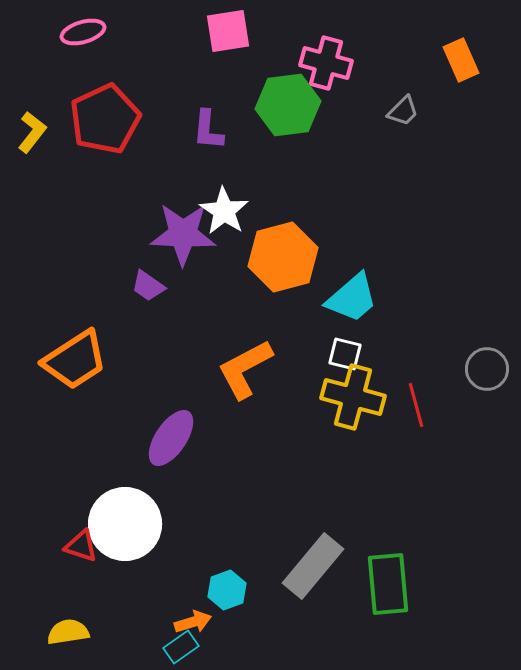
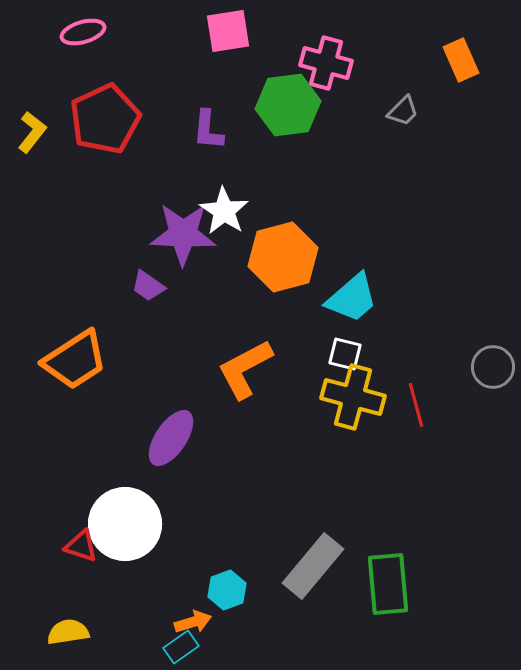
gray circle: moved 6 px right, 2 px up
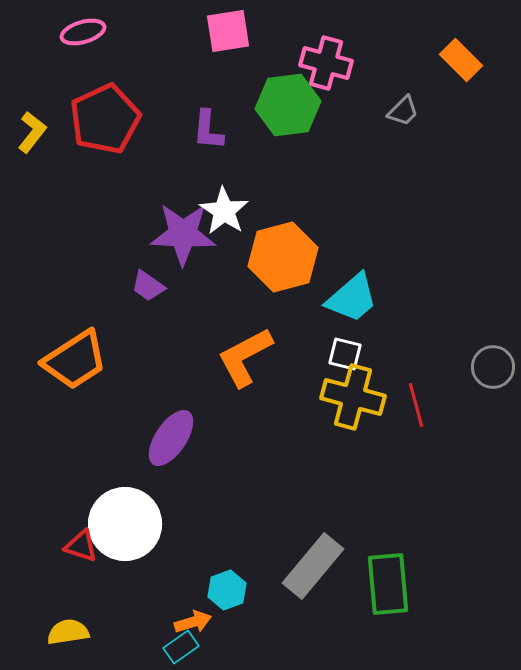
orange rectangle: rotated 21 degrees counterclockwise
orange L-shape: moved 12 px up
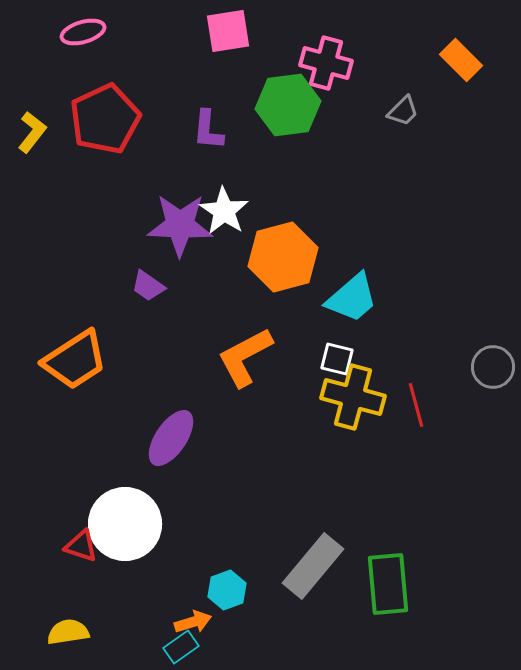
purple star: moved 3 px left, 9 px up
white square: moved 8 px left, 5 px down
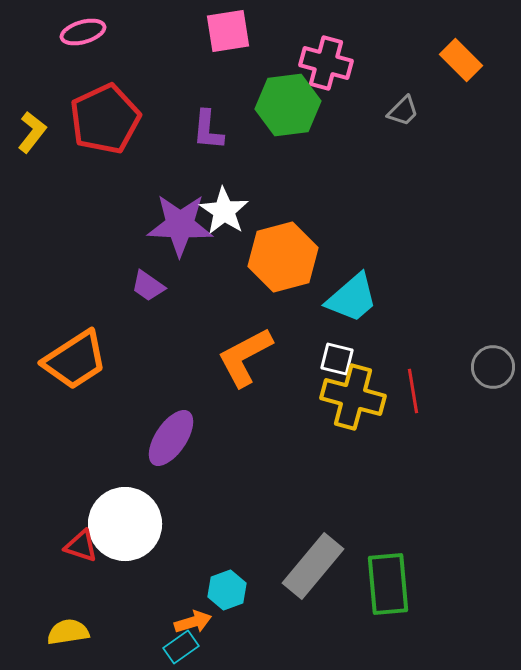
red line: moved 3 px left, 14 px up; rotated 6 degrees clockwise
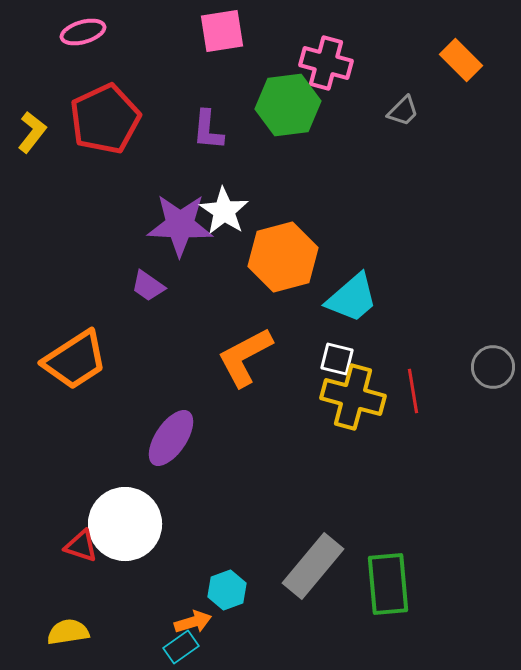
pink square: moved 6 px left
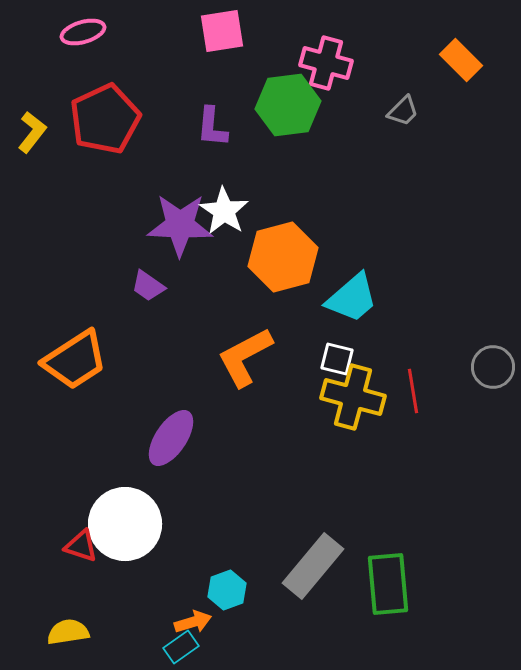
purple L-shape: moved 4 px right, 3 px up
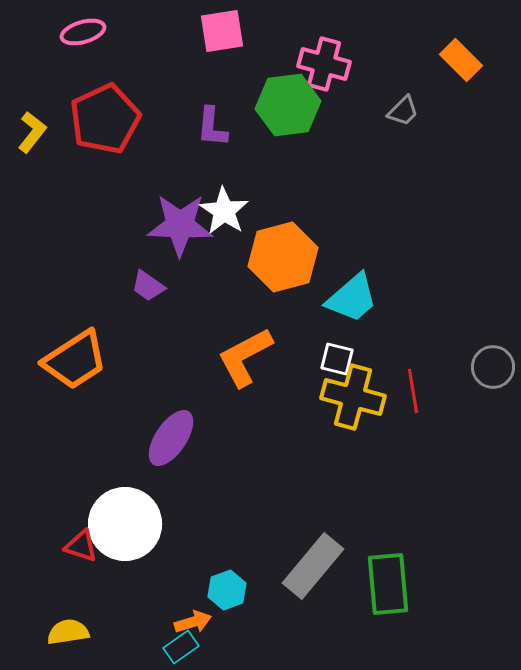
pink cross: moved 2 px left, 1 px down
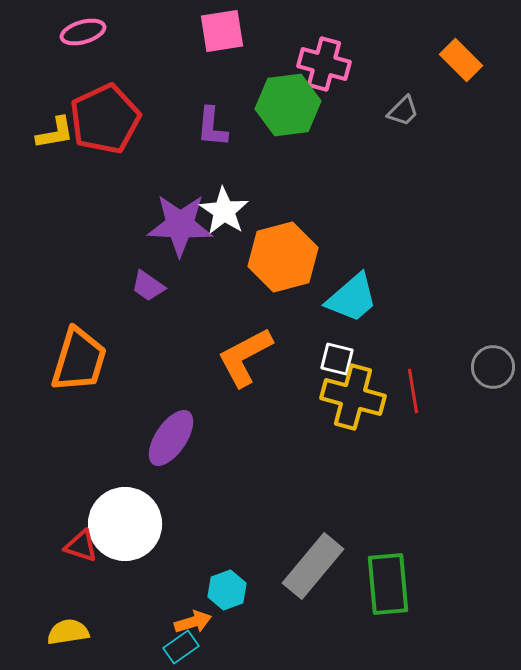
yellow L-shape: moved 23 px right, 1 px down; rotated 42 degrees clockwise
orange trapezoid: moved 4 px right; rotated 40 degrees counterclockwise
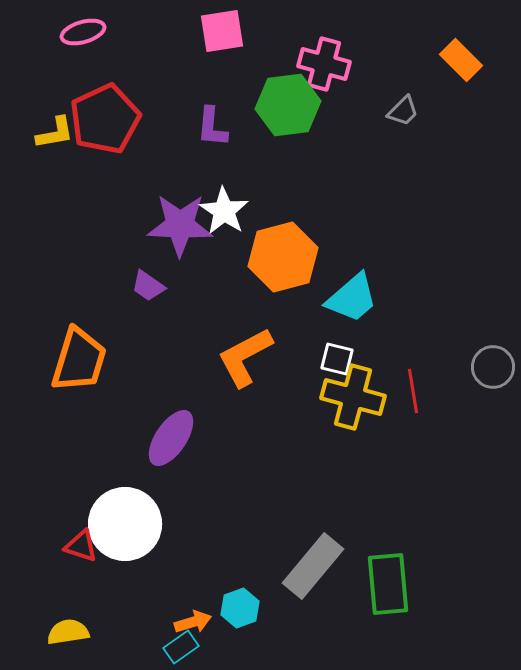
cyan hexagon: moved 13 px right, 18 px down
